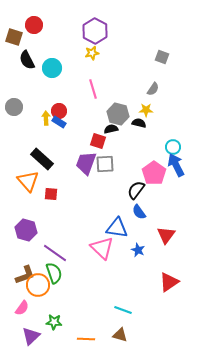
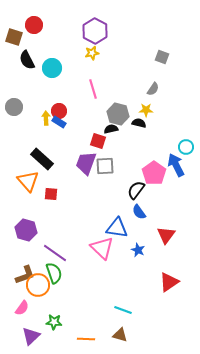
cyan circle at (173, 147): moved 13 px right
gray square at (105, 164): moved 2 px down
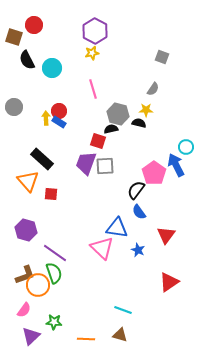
pink semicircle at (22, 308): moved 2 px right, 2 px down
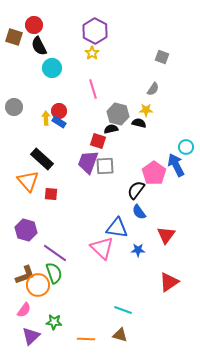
yellow star at (92, 53): rotated 24 degrees counterclockwise
black semicircle at (27, 60): moved 12 px right, 14 px up
purple trapezoid at (86, 163): moved 2 px right, 1 px up
blue star at (138, 250): rotated 24 degrees counterclockwise
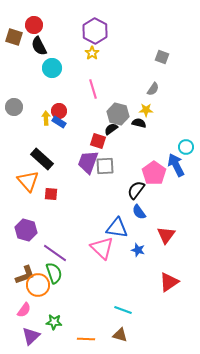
black semicircle at (111, 129): rotated 24 degrees counterclockwise
blue star at (138, 250): rotated 16 degrees clockwise
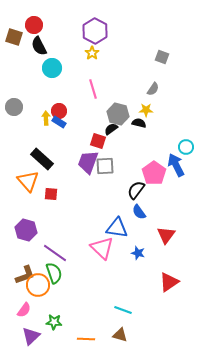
blue star at (138, 250): moved 3 px down
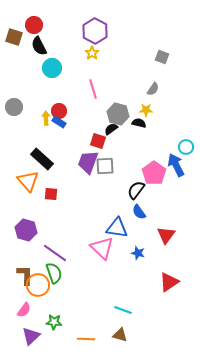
brown L-shape at (25, 275): rotated 70 degrees counterclockwise
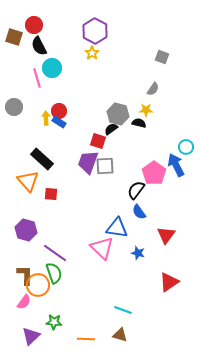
pink line at (93, 89): moved 56 px left, 11 px up
pink semicircle at (24, 310): moved 8 px up
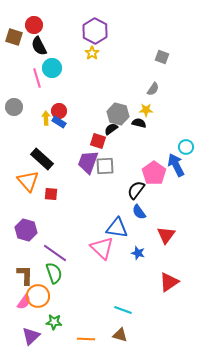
orange circle at (38, 285): moved 11 px down
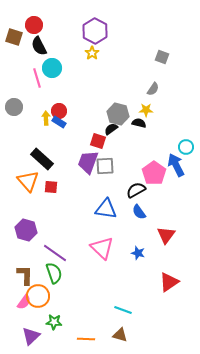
black semicircle at (136, 190): rotated 24 degrees clockwise
red square at (51, 194): moved 7 px up
blue triangle at (117, 228): moved 11 px left, 19 px up
